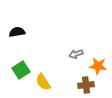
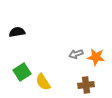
orange star: moved 2 px left, 9 px up
green square: moved 1 px right, 2 px down
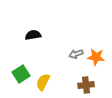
black semicircle: moved 16 px right, 3 px down
green square: moved 1 px left, 2 px down
yellow semicircle: rotated 60 degrees clockwise
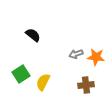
black semicircle: rotated 49 degrees clockwise
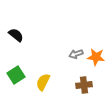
black semicircle: moved 17 px left
green square: moved 5 px left, 1 px down
brown cross: moved 2 px left
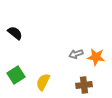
black semicircle: moved 1 px left, 2 px up
